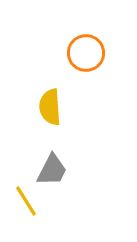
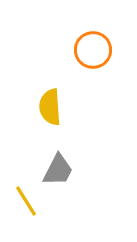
orange circle: moved 7 px right, 3 px up
gray trapezoid: moved 6 px right
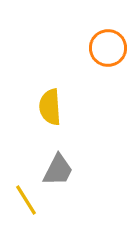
orange circle: moved 15 px right, 2 px up
yellow line: moved 1 px up
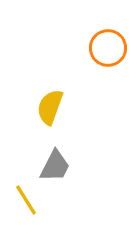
yellow semicircle: rotated 24 degrees clockwise
gray trapezoid: moved 3 px left, 4 px up
